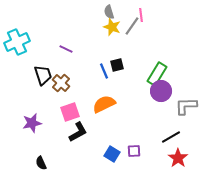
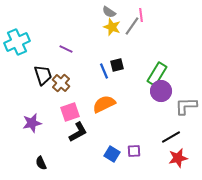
gray semicircle: rotated 40 degrees counterclockwise
red star: rotated 24 degrees clockwise
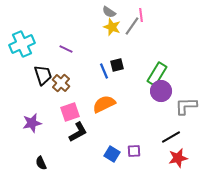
cyan cross: moved 5 px right, 2 px down
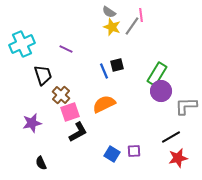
brown cross: moved 12 px down
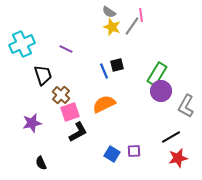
gray L-shape: rotated 60 degrees counterclockwise
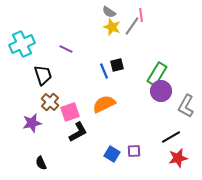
brown cross: moved 11 px left, 7 px down
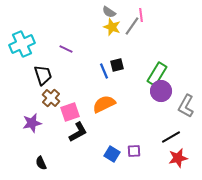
brown cross: moved 1 px right, 4 px up
